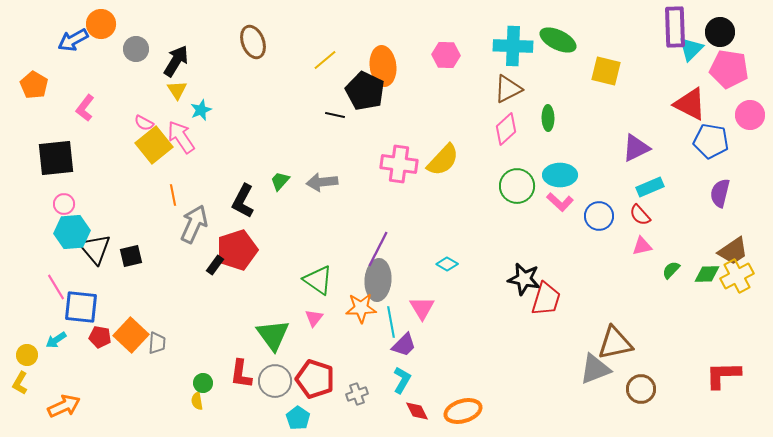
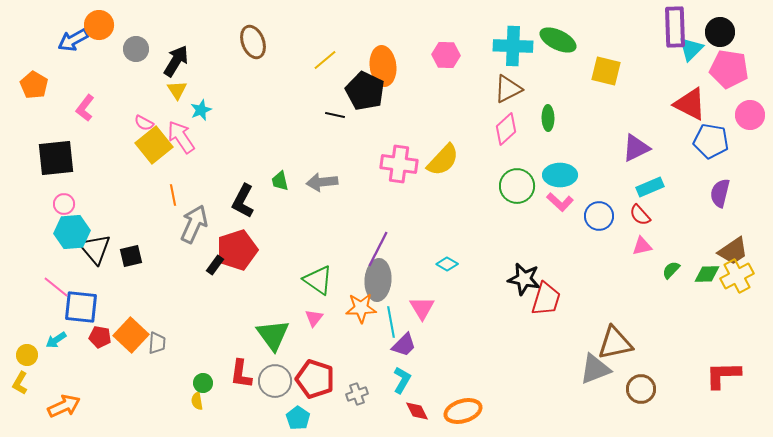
orange circle at (101, 24): moved 2 px left, 1 px down
green trapezoid at (280, 181): rotated 55 degrees counterclockwise
pink line at (56, 287): rotated 20 degrees counterclockwise
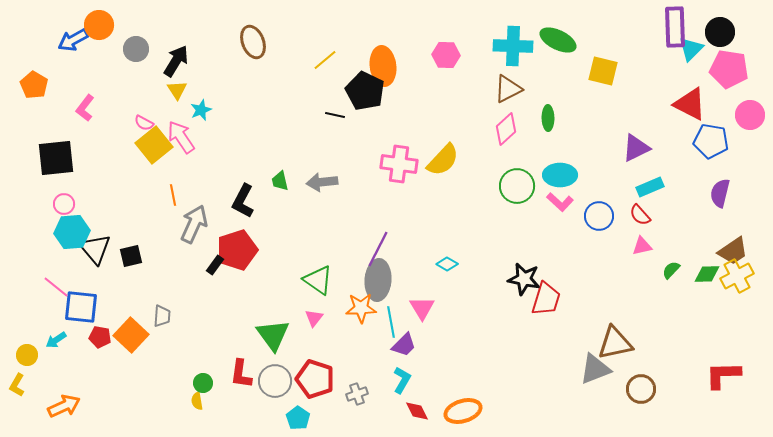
yellow square at (606, 71): moved 3 px left
gray trapezoid at (157, 343): moved 5 px right, 27 px up
yellow L-shape at (20, 383): moved 3 px left, 2 px down
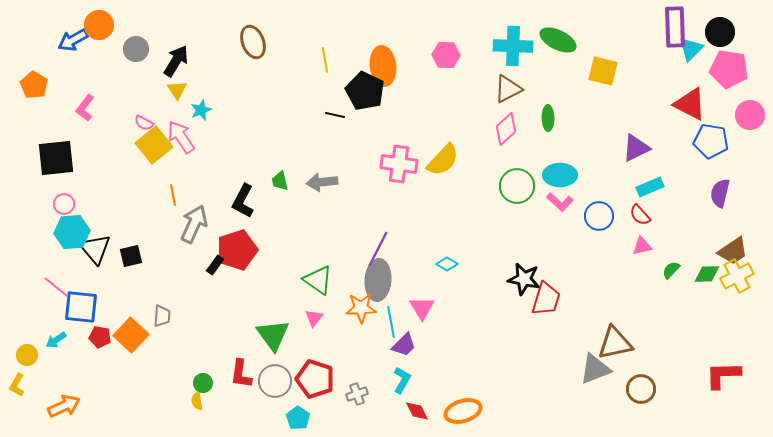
yellow line at (325, 60): rotated 60 degrees counterclockwise
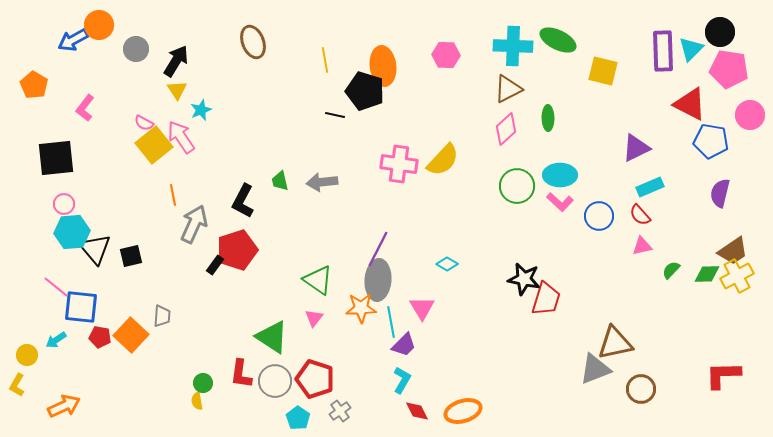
purple rectangle at (675, 27): moved 12 px left, 24 px down
black pentagon at (365, 91): rotated 9 degrees counterclockwise
green triangle at (273, 335): moved 1 px left, 2 px down; rotated 21 degrees counterclockwise
gray cross at (357, 394): moved 17 px left, 17 px down; rotated 15 degrees counterclockwise
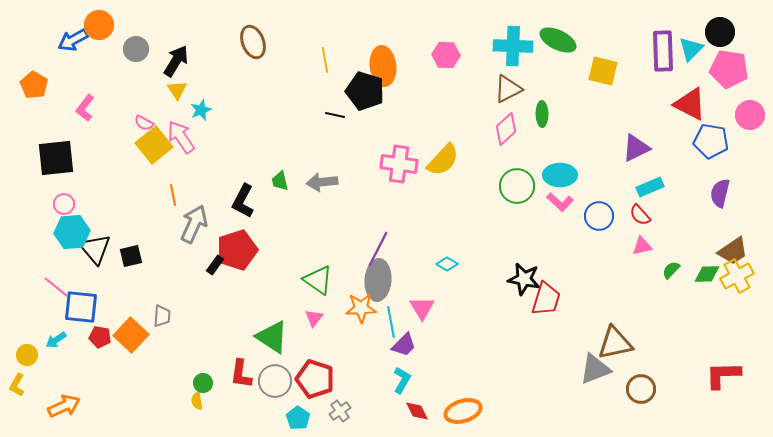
green ellipse at (548, 118): moved 6 px left, 4 px up
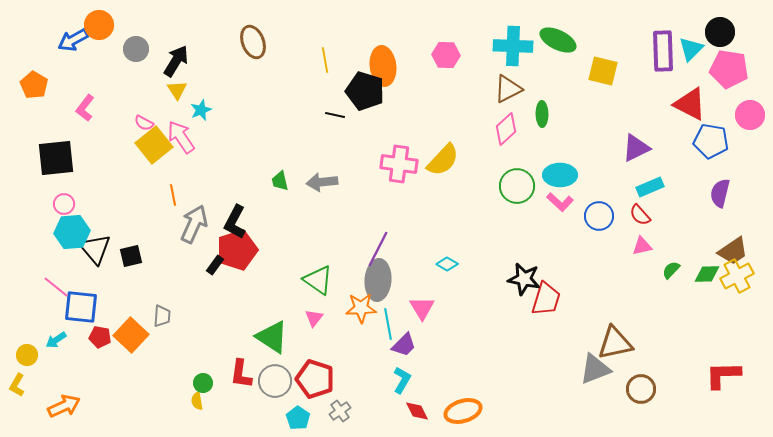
black L-shape at (243, 201): moved 8 px left, 21 px down
cyan line at (391, 322): moved 3 px left, 2 px down
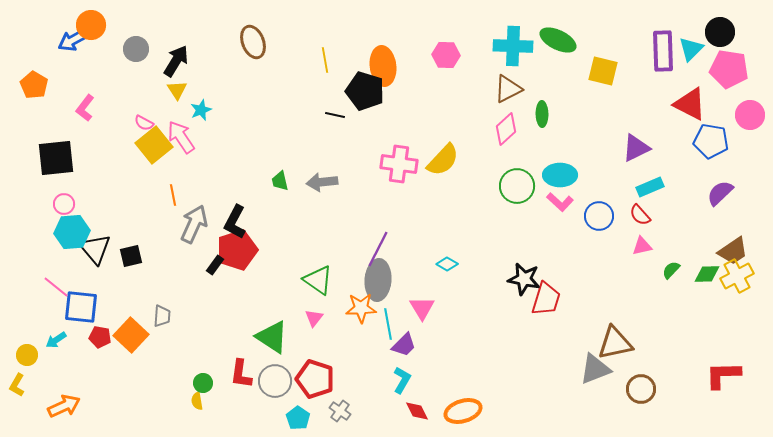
orange circle at (99, 25): moved 8 px left
purple semicircle at (720, 193): rotated 32 degrees clockwise
gray cross at (340, 411): rotated 20 degrees counterclockwise
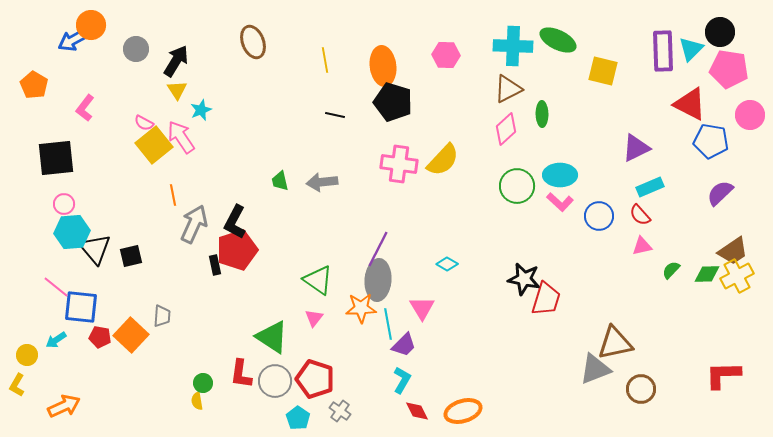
black pentagon at (365, 91): moved 28 px right, 11 px down
black rectangle at (215, 265): rotated 48 degrees counterclockwise
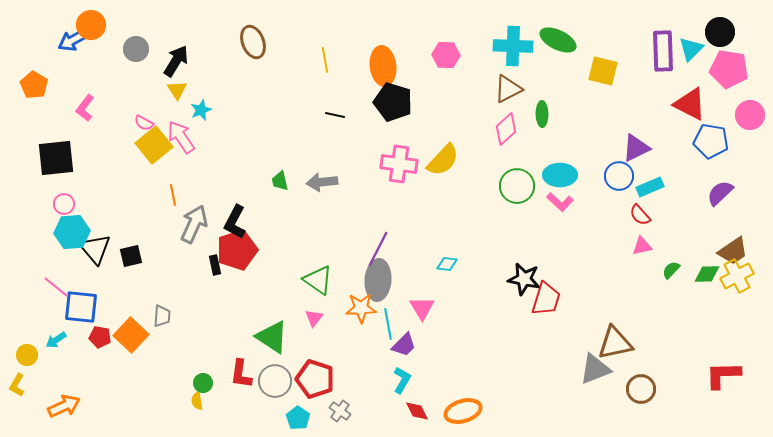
blue circle at (599, 216): moved 20 px right, 40 px up
cyan diamond at (447, 264): rotated 25 degrees counterclockwise
